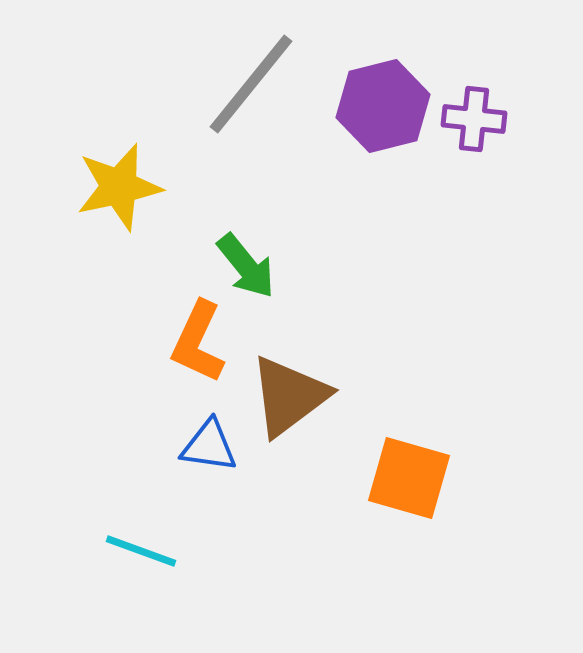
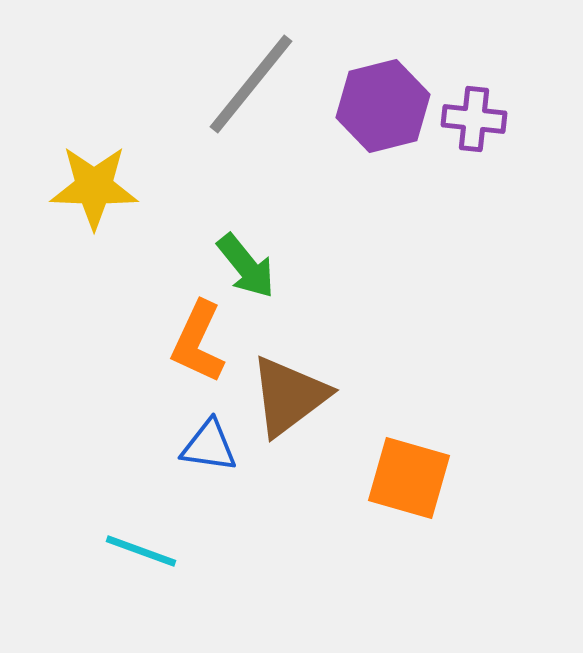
yellow star: moved 25 px left; rotated 14 degrees clockwise
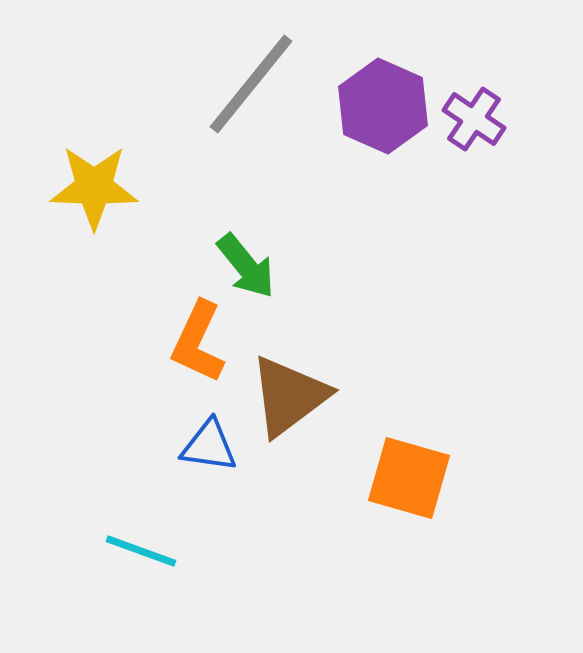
purple hexagon: rotated 22 degrees counterclockwise
purple cross: rotated 28 degrees clockwise
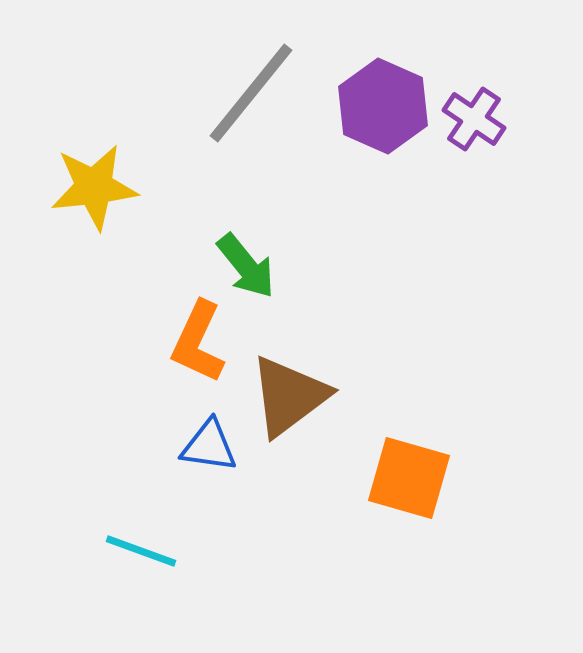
gray line: moved 9 px down
yellow star: rotated 8 degrees counterclockwise
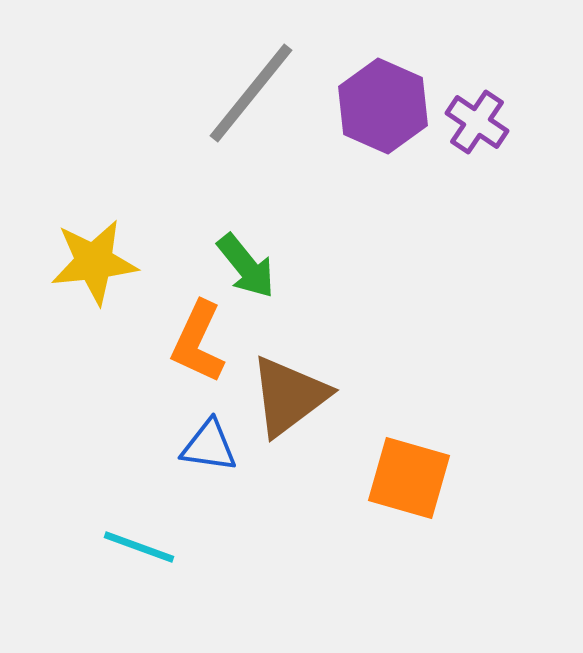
purple cross: moved 3 px right, 3 px down
yellow star: moved 75 px down
cyan line: moved 2 px left, 4 px up
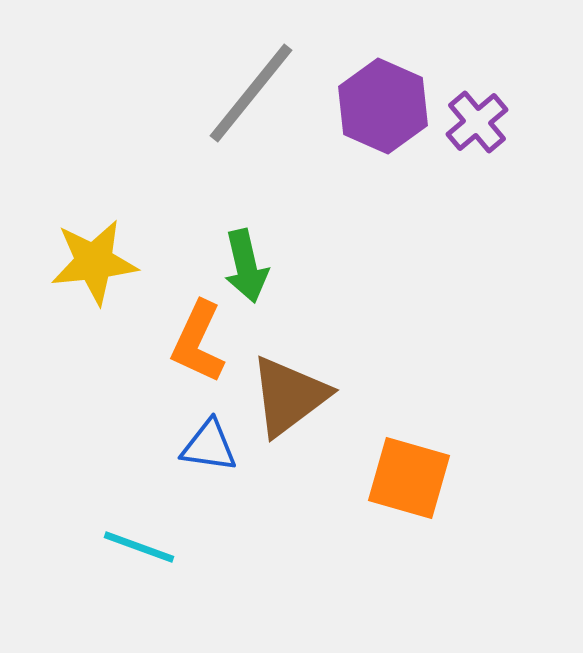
purple cross: rotated 16 degrees clockwise
green arrow: rotated 26 degrees clockwise
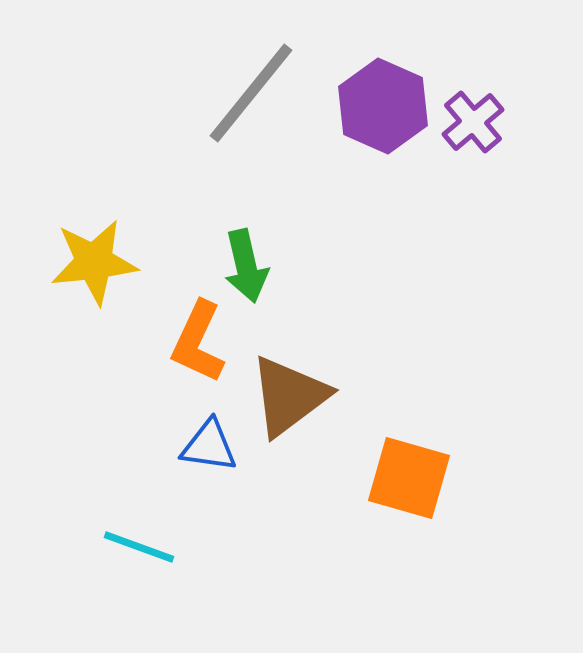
purple cross: moved 4 px left
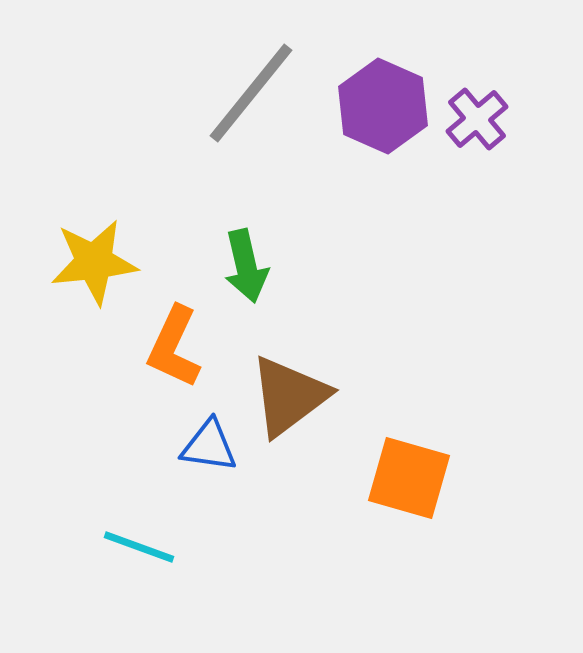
purple cross: moved 4 px right, 3 px up
orange L-shape: moved 24 px left, 5 px down
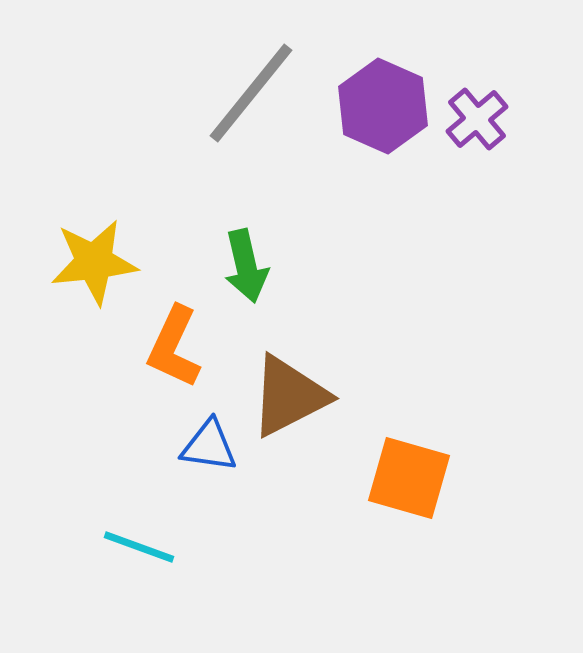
brown triangle: rotated 10 degrees clockwise
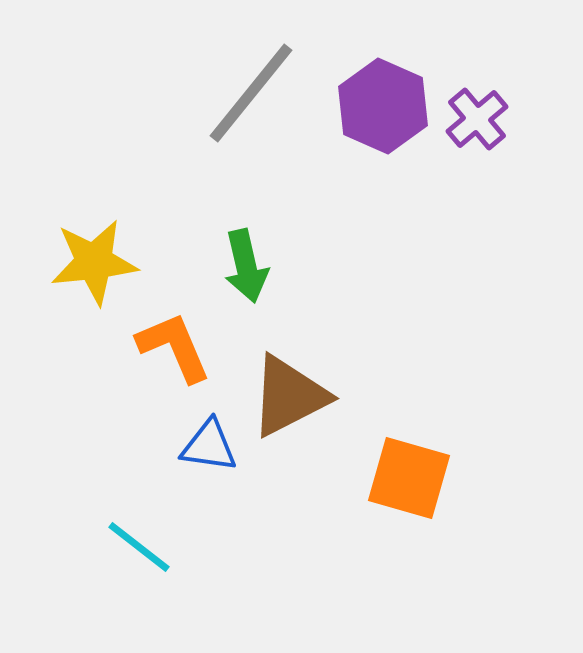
orange L-shape: rotated 132 degrees clockwise
cyan line: rotated 18 degrees clockwise
